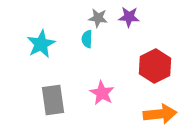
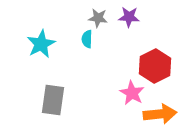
pink star: moved 30 px right
gray rectangle: rotated 16 degrees clockwise
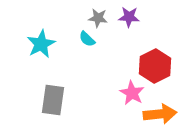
cyan semicircle: rotated 48 degrees counterclockwise
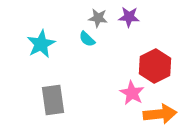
gray rectangle: rotated 16 degrees counterclockwise
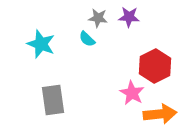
cyan star: rotated 24 degrees counterclockwise
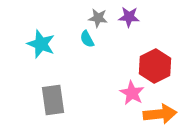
cyan semicircle: rotated 18 degrees clockwise
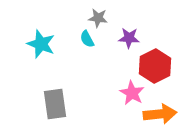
purple star: moved 21 px down
gray rectangle: moved 2 px right, 4 px down
